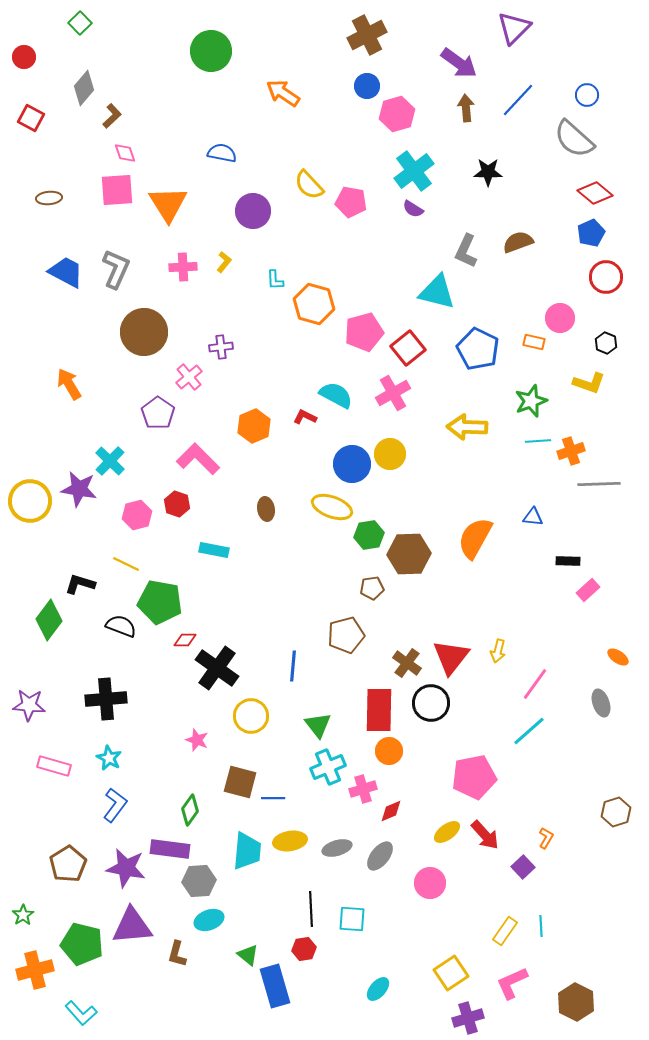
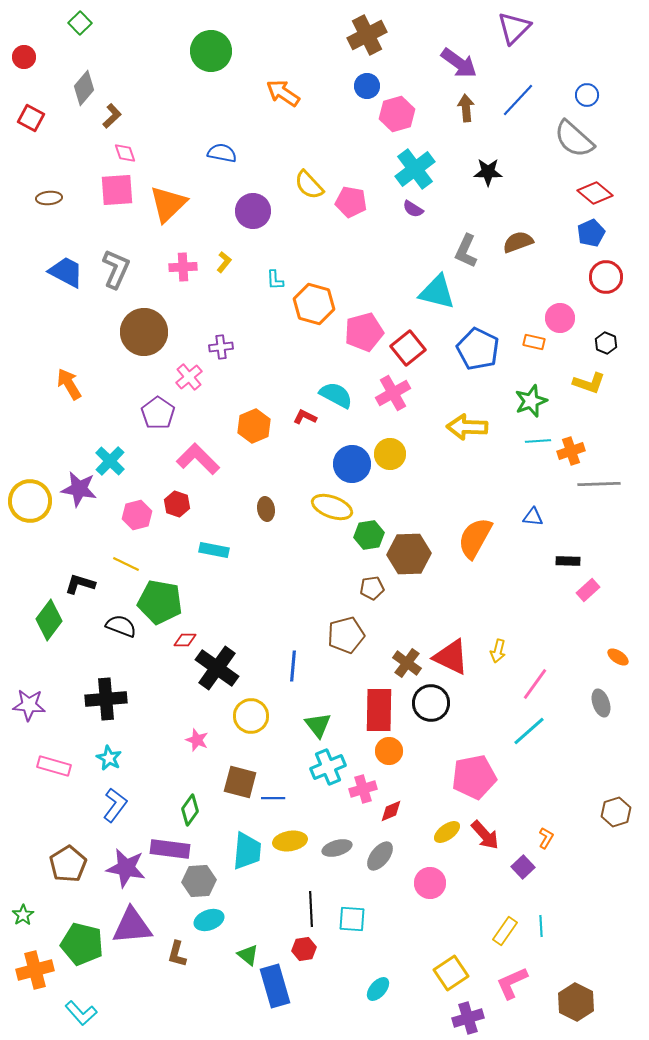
cyan cross at (414, 171): moved 1 px right, 2 px up
orange triangle at (168, 204): rotated 18 degrees clockwise
red triangle at (451, 657): rotated 42 degrees counterclockwise
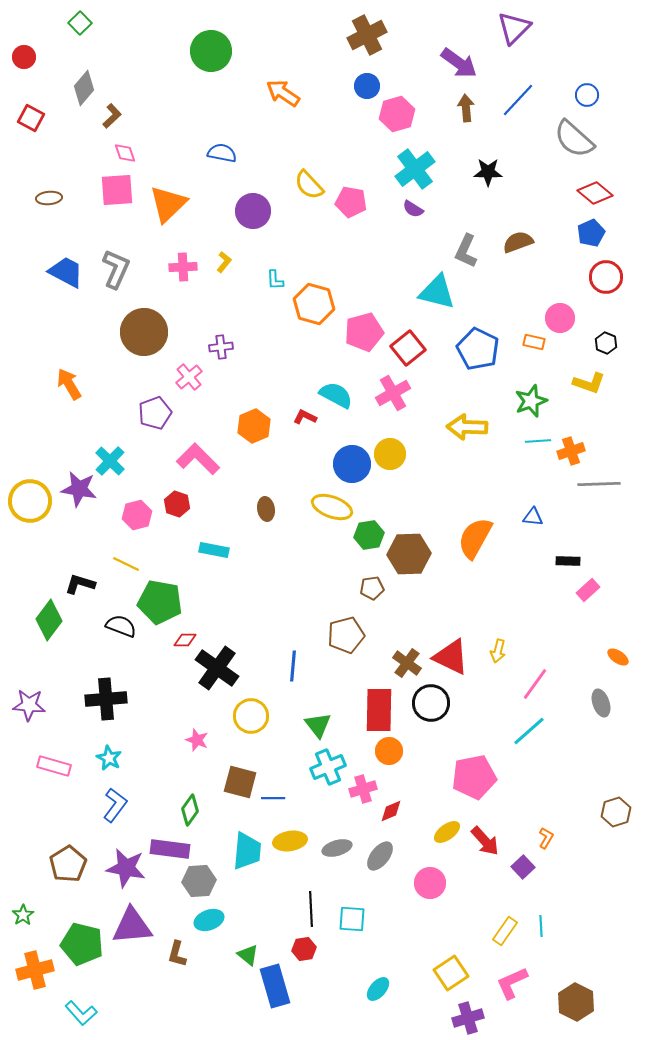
purple pentagon at (158, 413): moved 3 px left; rotated 16 degrees clockwise
red arrow at (485, 835): moved 6 px down
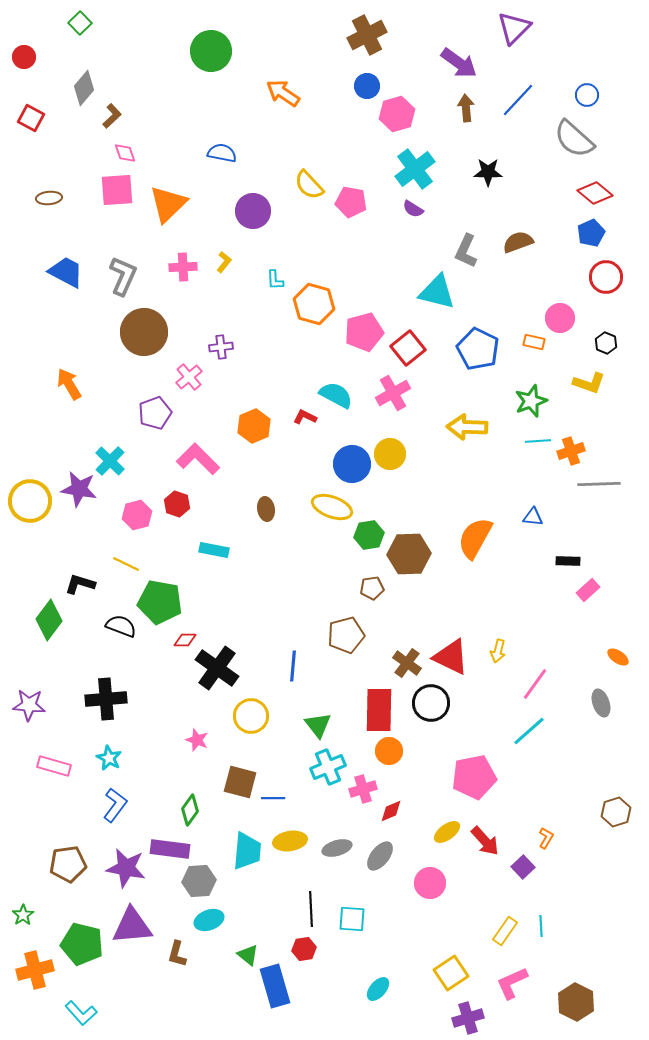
gray L-shape at (116, 269): moved 7 px right, 7 px down
brown pentagon at (68, 864): rotated 24 degrees clockwise
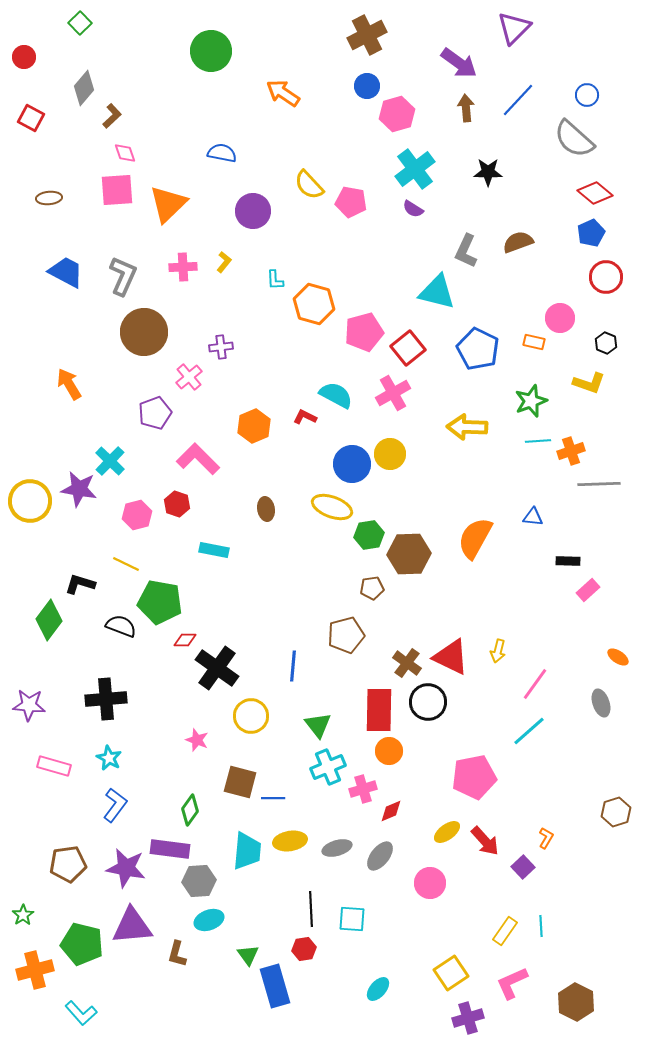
black circle at (431, 703): moved 3 px left, 1 px up
green triangle at (248, 955): rotated 15 degrees clockwise
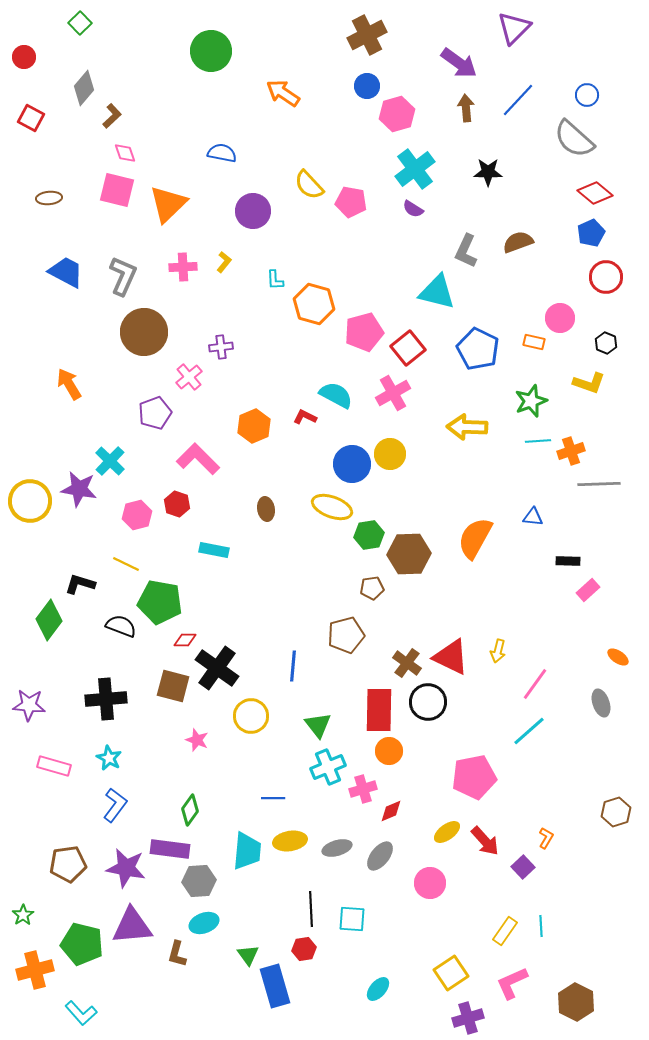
pink square at (117, 190): rotated 18 degrees clockwise
brown square at (240, 782): moved 67 px left, 96 px up
cyan ellipse at (209, 920): moved 5 px left, 3 px down
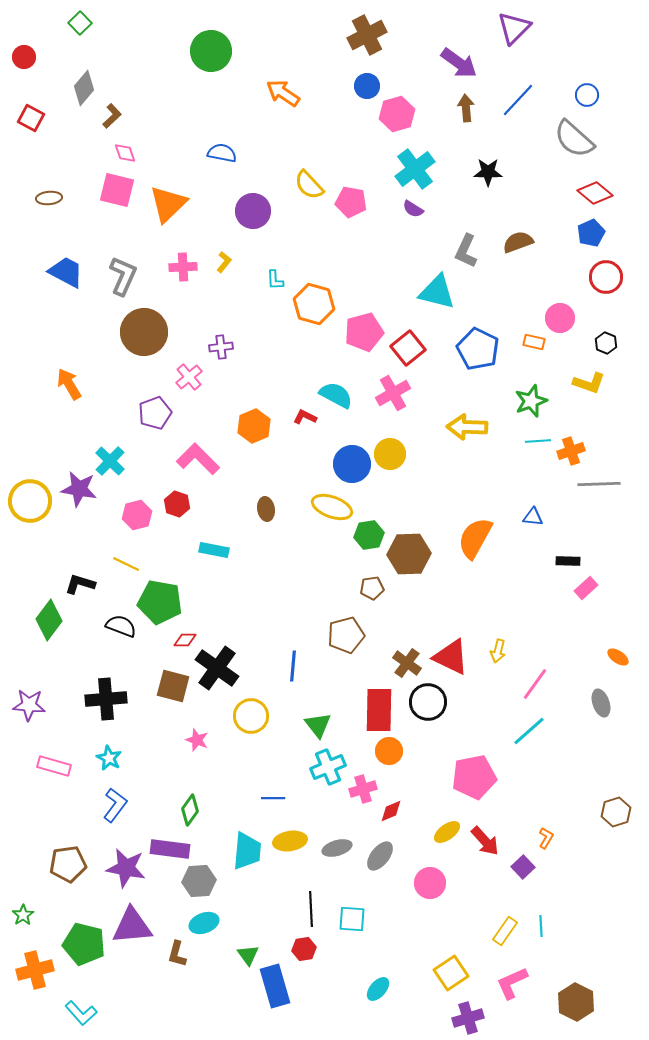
pink rectangle at (588, 590): moved 2 px left, 2 px up
green pentagon at (82, 944): moved 2 px right
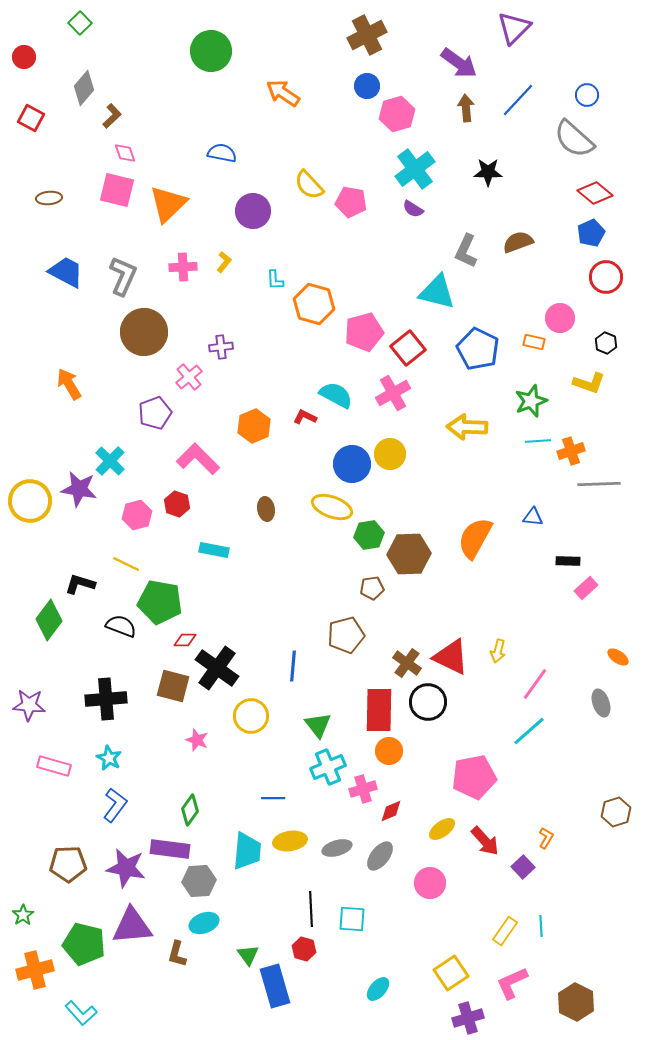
yellow ellipse at (447, 832): moved 5 px left, 3 px up
brown pentagon at (68, 864): rotated 6 degrees clockwise
red hexagon at (304, 949): rotated 25 degrees clockwise
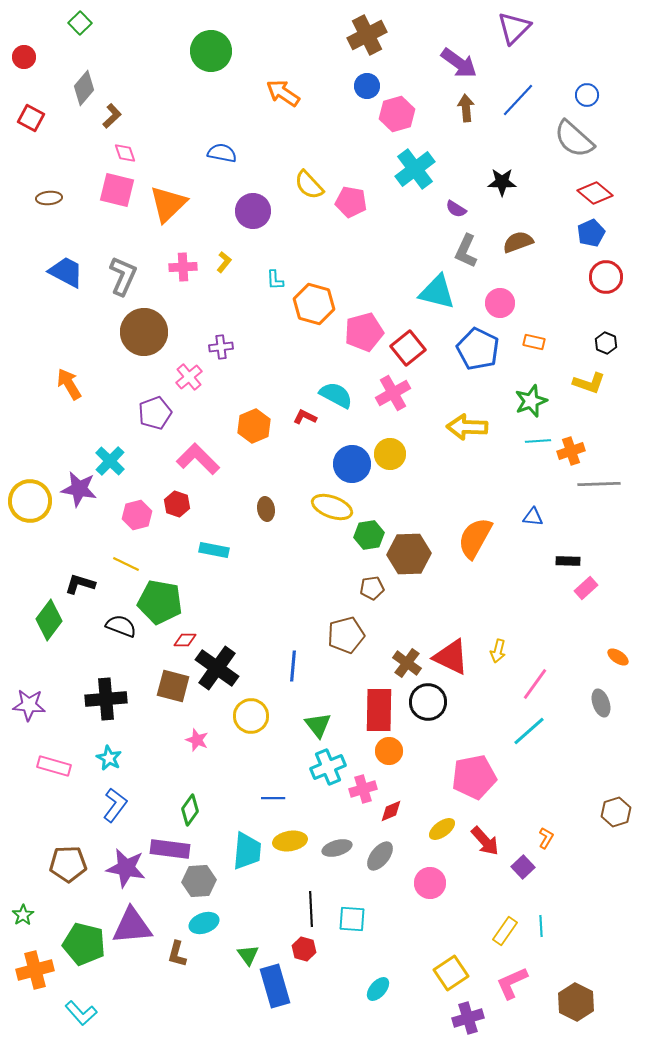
black star at (488, 172): moved 14 px right, 10 px down
purple semicircle at (413, 209): moved 43 px right
pink circle at (560, 318): moved 60 px left, 15 px up
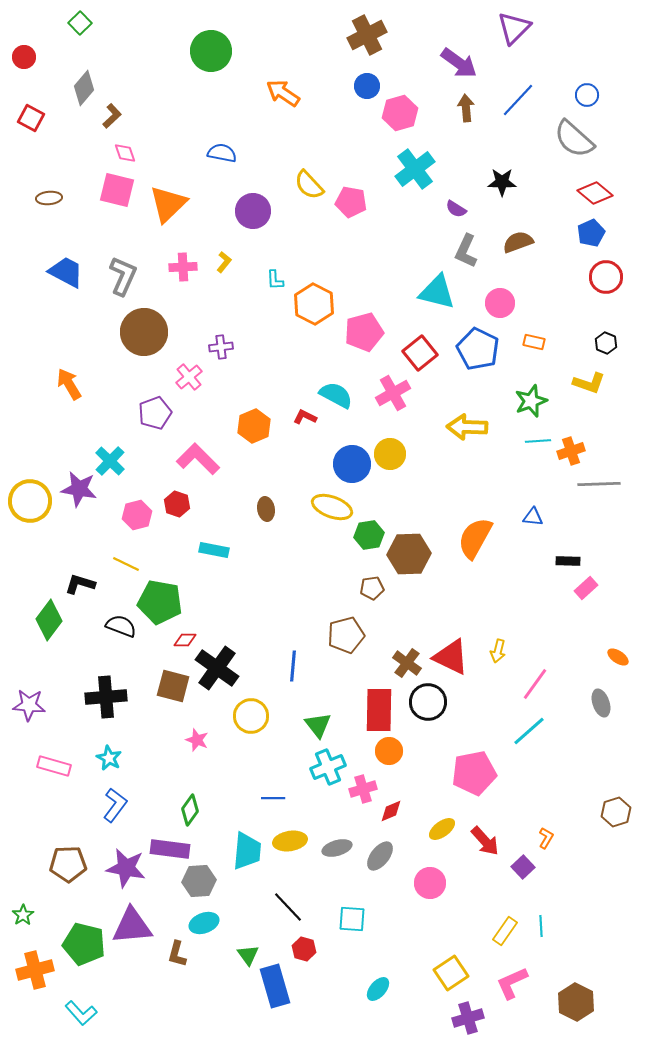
pink hexagon at (397, 114): moved 3 px right, 1 px up
orange hexagon at (314, 304): rotated 12 degrees clockwise
red square at (408, 348): moved 12 px right, 5 px down
black cross at (106, 699): moved 2 px up
pink pentagon at (474, 777): moved 4 px up
black line at (311, 909): moved 23 px left, 2 px up; rotated 40 degrees counterclockwise
